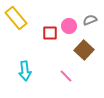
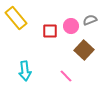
pink circle: moved 2 px right
red square: moved 2 px up
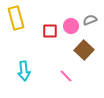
yellow rectangle: rotated 25 degrees clockwise
cyan arrow: moved 1 px left
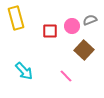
pink circle: moved 1 px right
cyan arrow: rotated 36 degrees counterclockwise
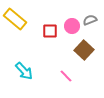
yellow rectangle: moved 1 px left, 1 px down; rotated 35 degrees counterclockwise
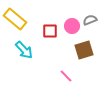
brown square: rotated 30 degrees clockwise
cyan arrow: moved 21 px up
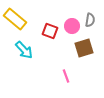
gray semicircle: rotated 120 degrees clockwise
red square: rotated 21 degrees clockwise
brown square: moved 2 px up
pink line: rotated 24 degrees clockwise
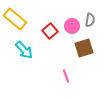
red square: rotated 28 degrees clockwise
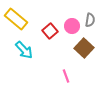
yellow rectangle: moved 1 px right
brown square: rotated 30 degrees counterclockwise
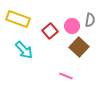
yellow rectangle: moved 2 px right; rotated 20 degrees counterclockwise
brown square: moved 5 px left, 1 px up
pink line: rotated 48 degrees counterclockwise
